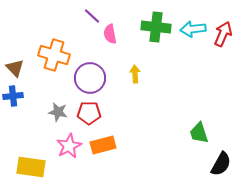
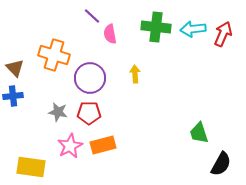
pink star: moved 1 px right
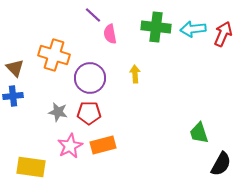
purple line: moved 1 px right, 1 px up
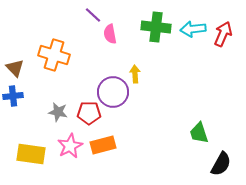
purple circle: moved 23 px right, 14 px down
yellow rectangle: moved 13 px up
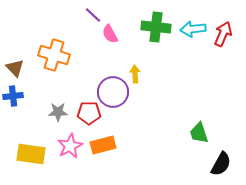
pink semicircle: rotated 18 degrees counterclockwise
gray star: rotated 12 degrees counterclockwise
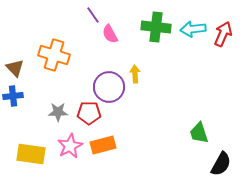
purple line: rotated 12 degrees clockwise
purple circle: moved 4 px left, 5 px up
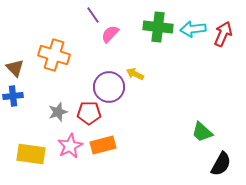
green cross: moved 2 px right
pink semicircle: rotated 72 degrees clockwise
yellow arrow: rotated 60 degrees counterclockwise
gray star: rotated 18 degrees counterclockwise
green trapezoid: moved 3 px right, 1 px up; rotated 30 degrees counterclockwise
